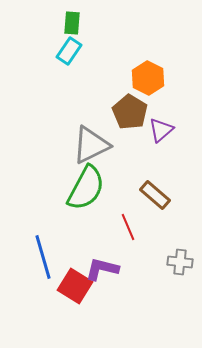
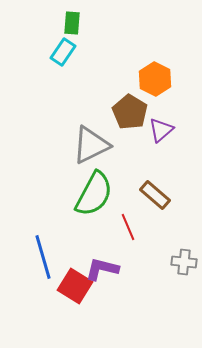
cyan rectangle: moved 6 px left, 1 px down
orange hexagon: moved 7 px right, 1 px down
green semicircle: moved 8 px right, 6 px down
gray cross: moved 4 px right
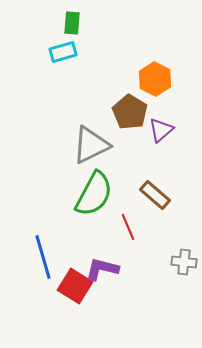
cyan rectangle: rotated 40 degrees clockwise
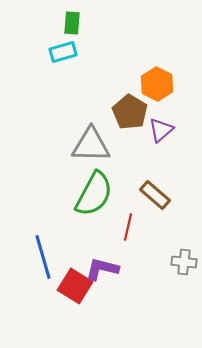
orange hexagon: moved 2 px right, 5 px down
gray triangle: rotated 27 degrees clockwise
red line: rotated 36 degrees clockwise
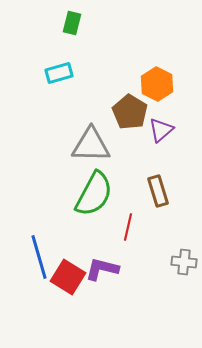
green rectangle: rotated 10 degrees clockwise
cyan rectangle: moved 4 px left, 21 px down
brown rectangle: moved 3 px right, 4 px up; rotated 32 degrees clockwise
blue line: moved 4 px left
red square: moved 7 px left, 9 px up
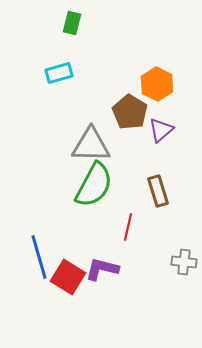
green semicircle: moved 9 px up
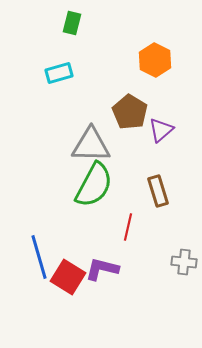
orange hexagon: moved 2 px left, 24 px up
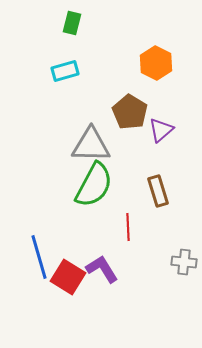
orange hexagon: moved 1 px right, 3 px down
cyan rectangle: moved 6 px right, 2 px up
red line: rotated 16 degrees counterclockwise
purple L-shape: rotated 44 degrees clockwise
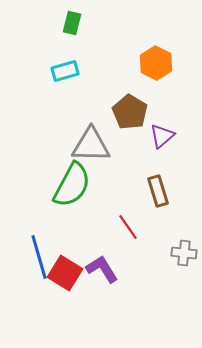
purple triangle: moved 1 px right, 6 px down
green semicircle: moved 22 px left
red line: rotated 32 degrees counterclockwise
gray cross: moved 9 px up
red square: moved 3 px left, 4 px up
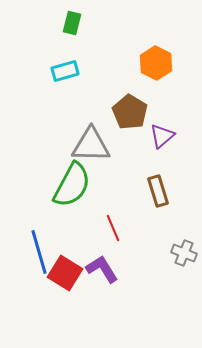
red line: moved 15 px left, 1 px down; rotated 12 degrees clockwise
gray cross: rotated 15 degrees clockwise
blue line: moved 5 px up
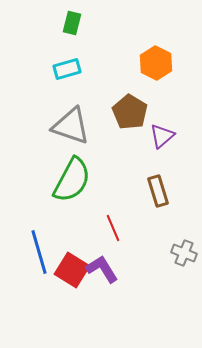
cyan rectangle: moved 2 px right, 2 px up
gray triangle: moved 20 px left, 19 px up; rotated 18 degrees clockwise
green semicircle: moved 5 px up
red square: moved 7 px right, 3 px up
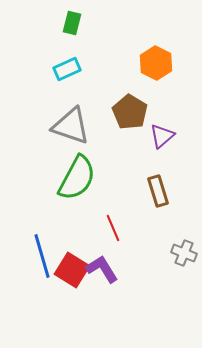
cyan rectangle: rotated 8 degrees counterclockwise
green semicircle: moved 5 px right, 2 px up
blue line: moved 3 px right, 4 px down
